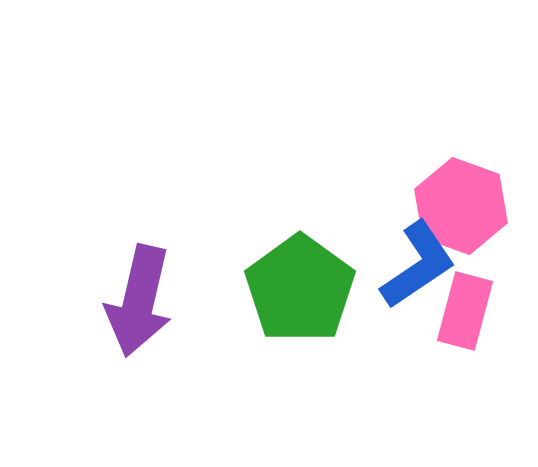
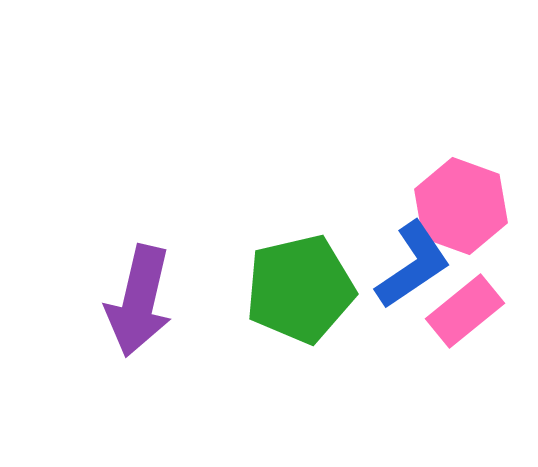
blue L-shape: moved 5 px left
green pentagon: rotated 23 degrees clockwise
pink rectangle: rotated 36 degrees clockwise
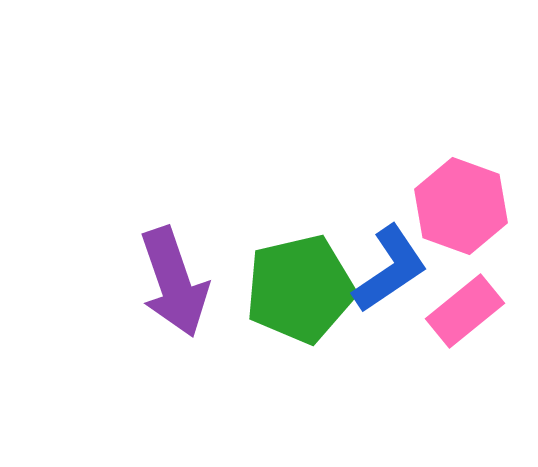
blue L-shape: moved 23 px left, 4 px down
purple arrow: moved 35 px right, 19 px up; rotated 32 degrees counterclockwise
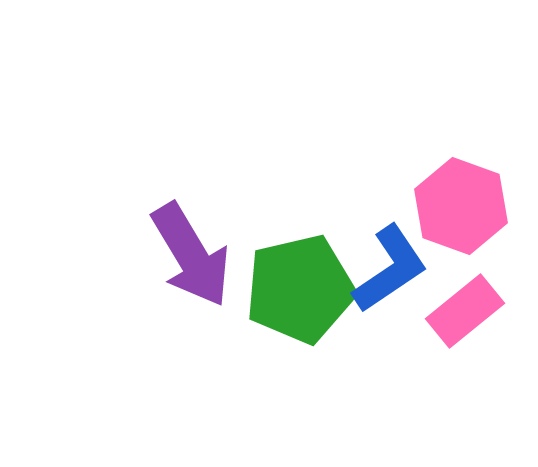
purple arrow: moved 17 px right, 27 px up; rotated 12 degrees counterclockwise
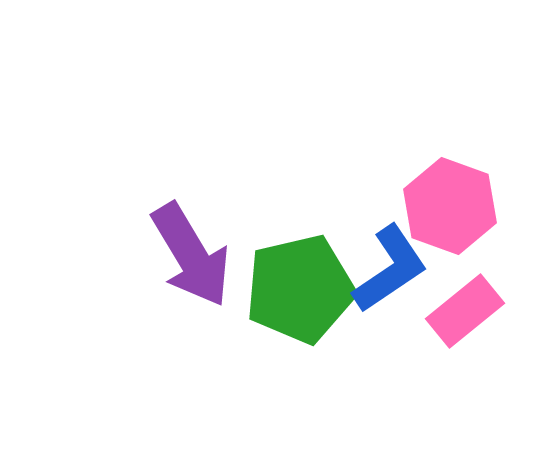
pink hexagon: moved 11 px left
